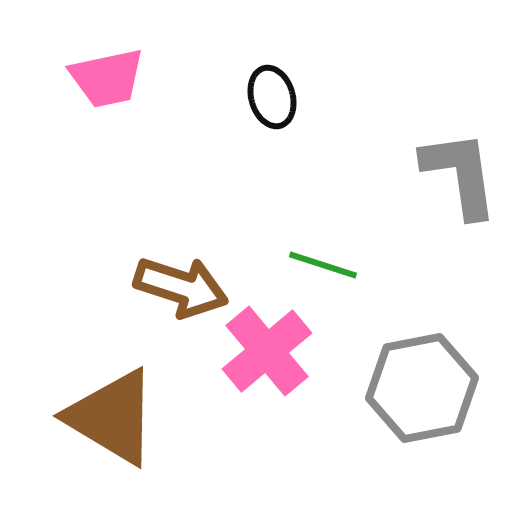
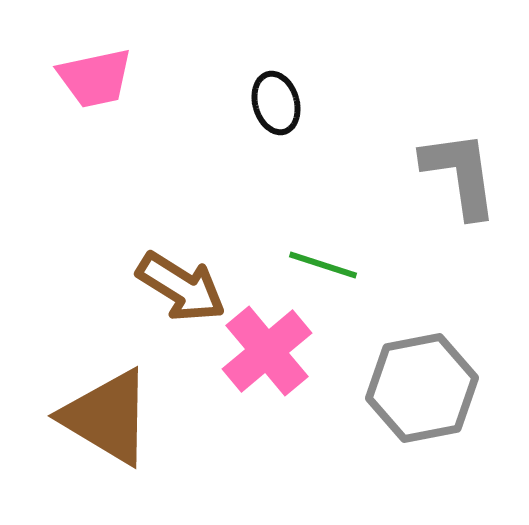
pink trapezoid: moved 12 px left
black ellipse: moved 4 px right, 6 px down
brown arrow: rotated 14 degrees clockwise
brown triangle: moved 5 px left
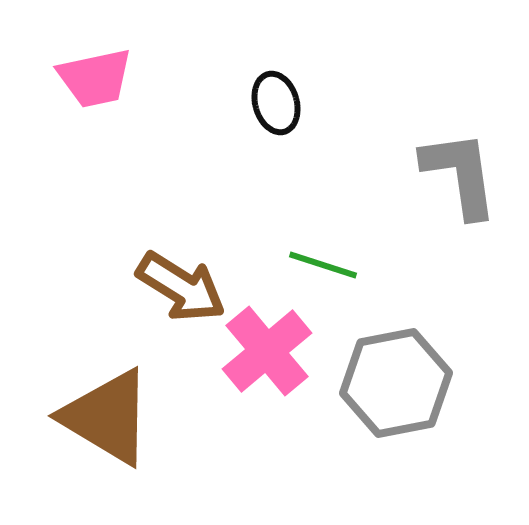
gray hexagon: moved 26 px left, 5 px up
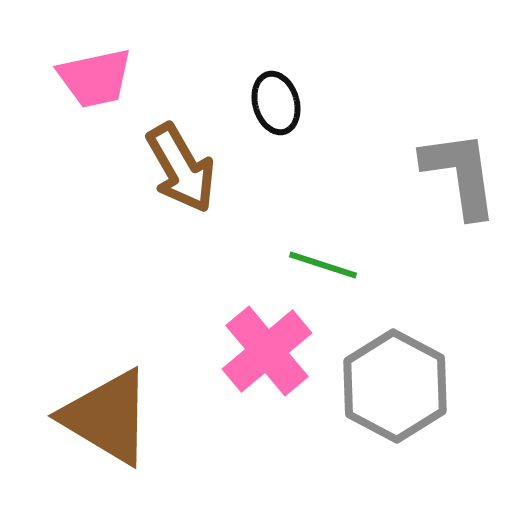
brown arrow: moved 119 px up; rotated 28 degrees clockwise
gray hexagon: moved 1 px left, 3 px down; rotated 21 degrees counterclockwise
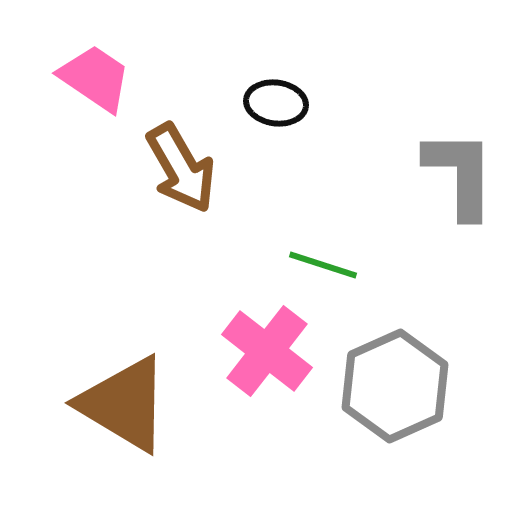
pink trapezoid: rotated 134 degrees counterclockwise
black ellipse: rotated 66 degrees counterclockwise
gray L-shape: rotated 8 degrees clockwise
pink cross: rotated 12 degrees counterclockwise
gray hexagon: rotated 8 degrees clockwise
brown triangle: moved 17 px right, 13 px up
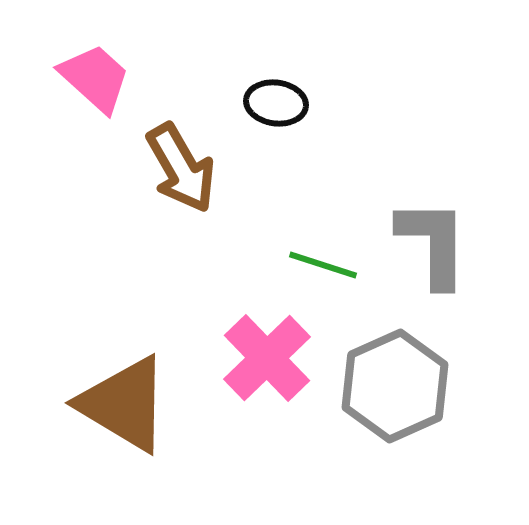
pink trapezoid: rotated 8 degrees clockwise
gray L-shape: moved 27 px left, 69 px down
pink cross: moved 7 px down; rotated 8 degrees clockwise
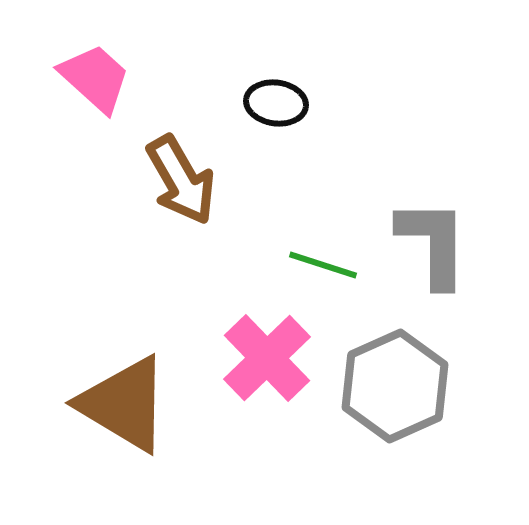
brown arrow: moved 12 px down
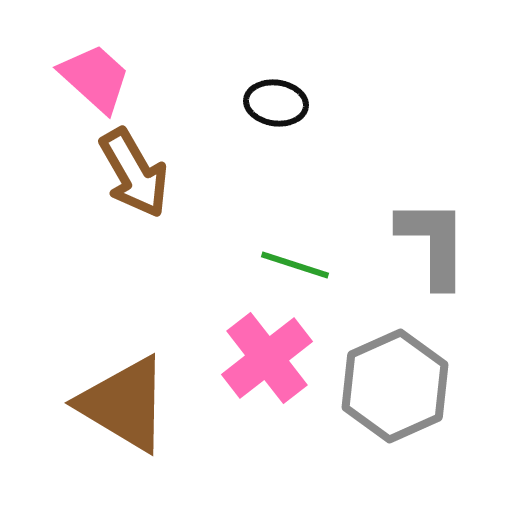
brown arrow: moved 47 px left, 7 px up
green line: moved 28 px left
pink cross: rotated 6 degrees clockwise
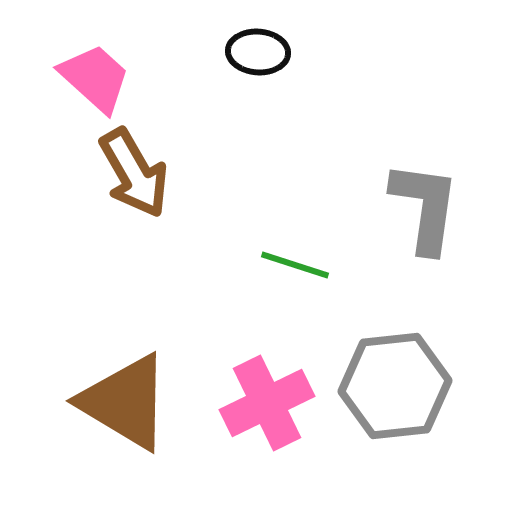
black ellipse: moved 18 px left, 51 px up; rotated 4 degrees counterclockwise
gray L-shape: moved 8 px left, 36 px up; rotated 8 degrees clockwise
pink cross: moved 45 px down; rotated 12 degrees clockwise
gray hexagon: rotated 18 degrees clockwise
brown triangle: moved 1 px right, 2 px up
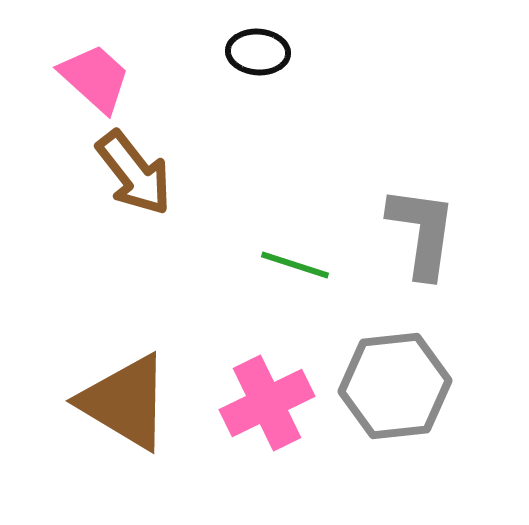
brown arrow: rotated 8 degrees counterclockwise
gray L-shape: moved 3 px left, 25 px down
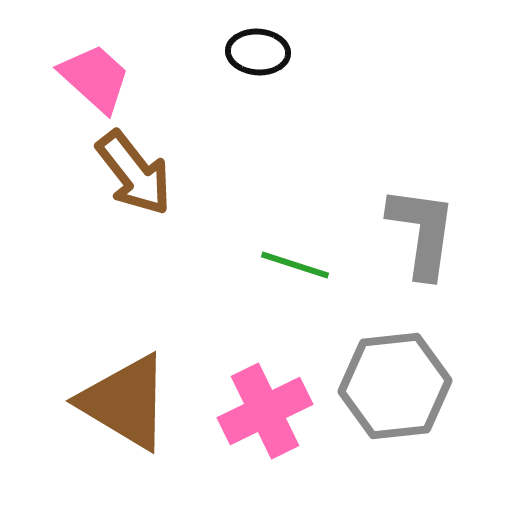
pink cross: moved 2 px left, 8 px down
